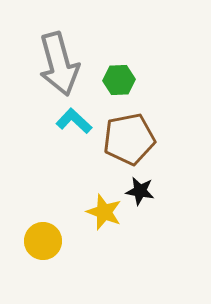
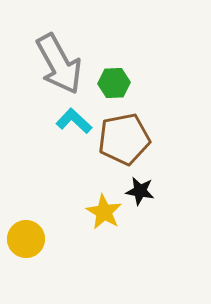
gray arrow: rotated 14 degrees counterclockwise
green hexagon: moved 5 px left, 3 px down
brown pentagon: moved 5 px left
yellow star: rotated 9 degrees clockwise
yellow circle: moved 17 px left, 2 px up
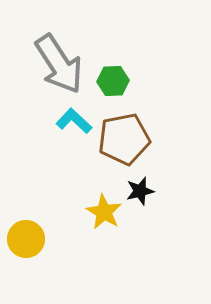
gray arrow: rotated 4 degrees counterclockwise
green hexagon: moved 1 px left, 2 px up
black star: rotated 24 degrees counterclockwise
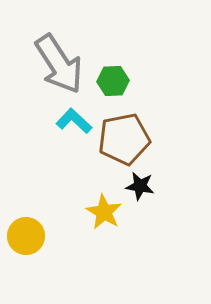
black star: moved 5 px up; rotated 24 degrees clockwise
yellow circle: moved 3 px up
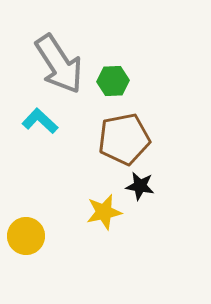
cyan L-shape: moved 34 px left
yellow star: rotated 30 degrees clockwise
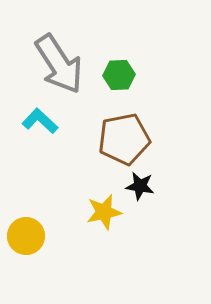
green hexagon: moved 6 px right, 6 px up
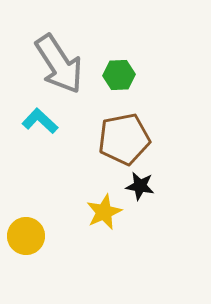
yellow star: rotated 12 degrees counterclockwise
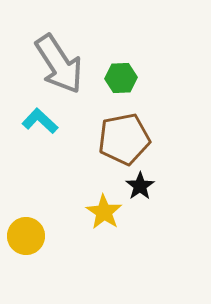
green hexagon: moved 2 px right, 3 px down
black star: rotated 28 degrees clockwise
yellow star: rotated 15 degrees counterclockwise
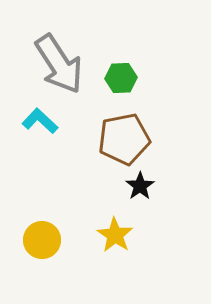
yellow star: moved 11 px right, 23 px down
yellow circle: moved 16 px right, 4 px down
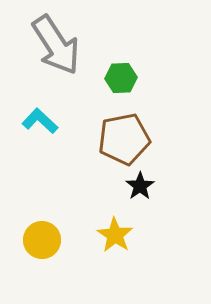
gray arrow: moved 3 px left, 19 px up
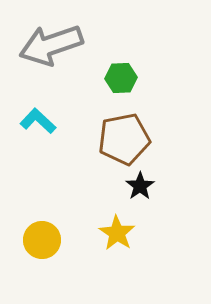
gray arrow: moved 5 px left; rotated 104 degrees clockwise
cyan L-shape: moved 2 px left
yellow star: moved 2 px right, 2 px up
